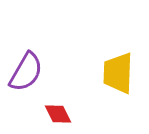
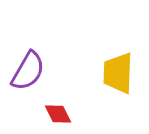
purple semicircle: moved 2 px right, 1 px up
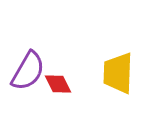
red diamond: moved 30 px up
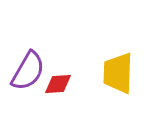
red diamond: rotated 68 degrees counterclockwise
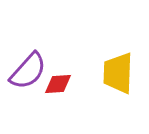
purple semicircle: rotated 12 degrees clockwise
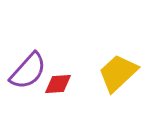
yellow trapezoid: rotated 45 degrees clockwise
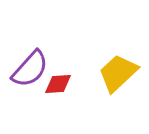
purple semicircle: moved 2 px right, 2 px up
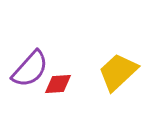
yellow trapezoid: moved 1 px up
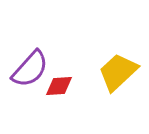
red diamond: moved 1 px right, 2 px down
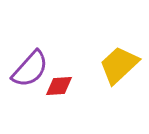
yellow trapezoid: moved 1 px right, 7 px up
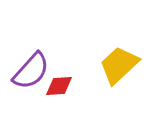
purple semicircle: moved 1 px right, 2 px down
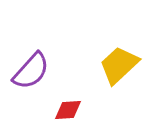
red diamond: moved 9 px right, 24 px down
